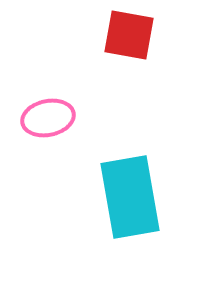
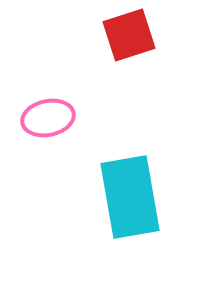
red square: rotated 28 degrees counterclockwise
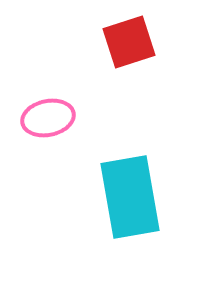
red square: moved 7 px down
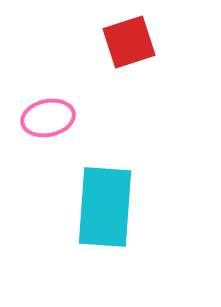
cyan rectangle: moved 25 px left, 10 px down; rotated 14 degrees clockwise
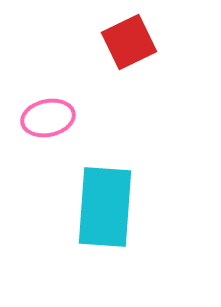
red square: rotated 8 degrees counterclockwise
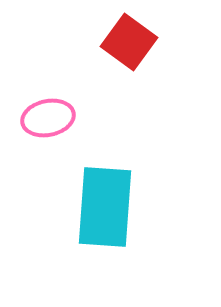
red square: rotated 28 degrees counterclockwise
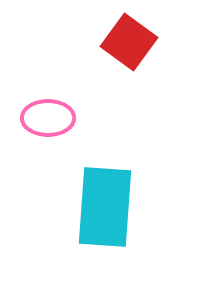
pink ellipse: rotated 12 degrees clockwise
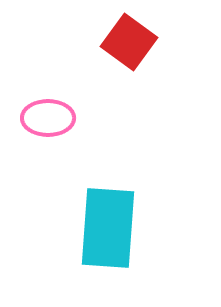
cyan rectangle: moved 3 px right, 21 px down
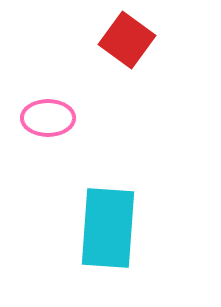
red square: moved 2 px left, 2 px up
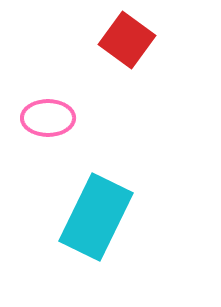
cyan rectangle: moved 12 px left, 11 px up; rotated 22 degrees clockwise
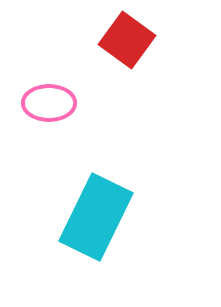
pink ellipse: moved 1 px right, 15 px up
